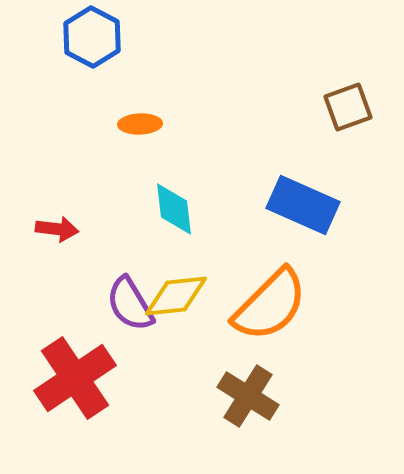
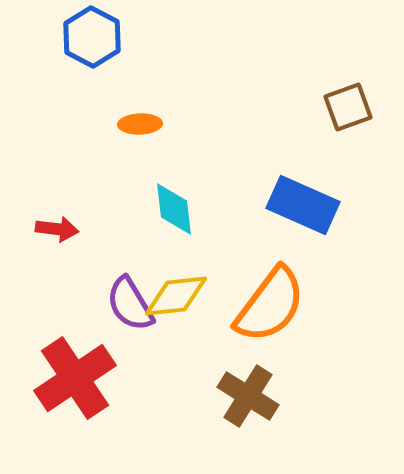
orange semicircle: rotated 8 degrees counterclockwise
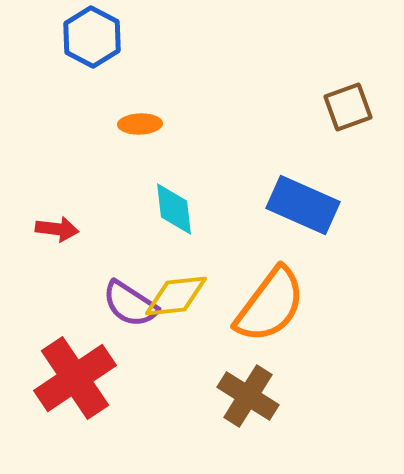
purple semicircle: rotated 26 degrees counterclockwise
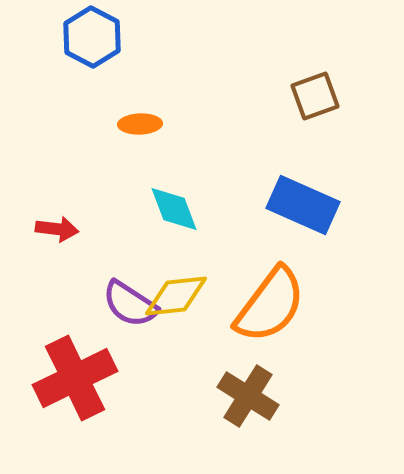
brown square: moved 33 px left, 11 px up
cyan diamond: rotated 14 degrees counterclockwise
red cross: rotated 8 degrees clockwise
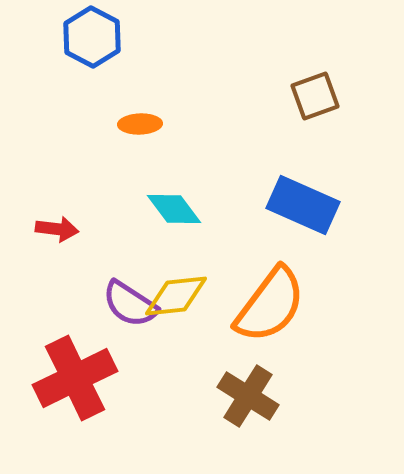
cyan diamond: rotated 16 degrees counterclockwise
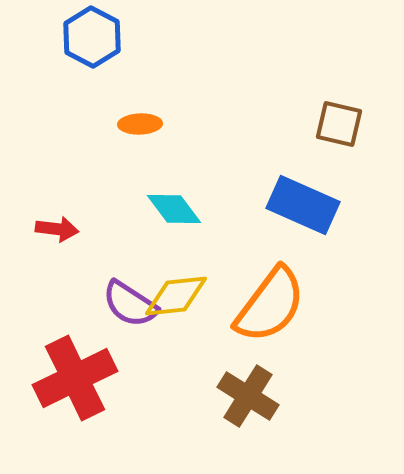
brown square: moved 24 px right, 28 px down; rotated 33 degrees clockwise
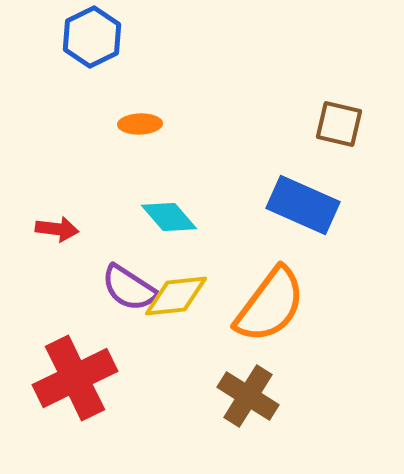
blue hexagon: rotated 6 degrees clockwise
cyan diamond: moved 5 px left, 8 px down; rotated 4 degrees counterclockwise
purple semicircle: moved 1 px left, 16 px up
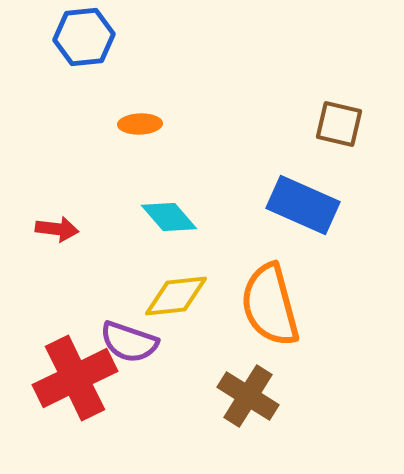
blue hexagon: moved 8 px left; rotated 20 degrees clockwise
purple semicircle: moved 54 px down; rotated 14 degrees counterclockwise
orange semicircle: rotated 128 degrees clockwise
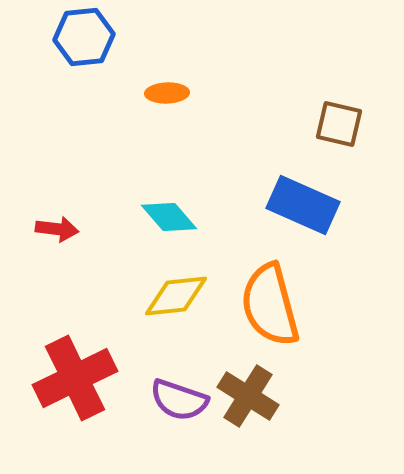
orange ellipse: moved 27 px right, 31 px up
purple semicircle: moved 50 px right, 58 px down
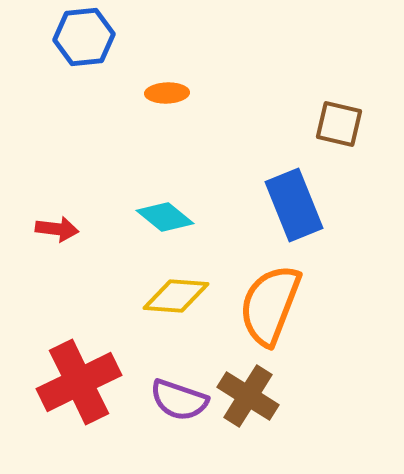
blue rectangle: moved 9 px left; rotated 44 degrees clockwise
cyan diamond: moved 4 px left; rotated 10 degrees counterclockwise
yellow diamond: rotated 10 degrees clockwise
orange semicircle: rotated 36 degrees clockwise
red cross: moved 4 px right, 4 px down
